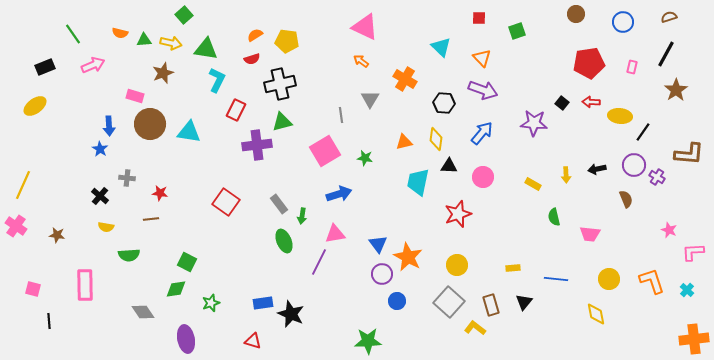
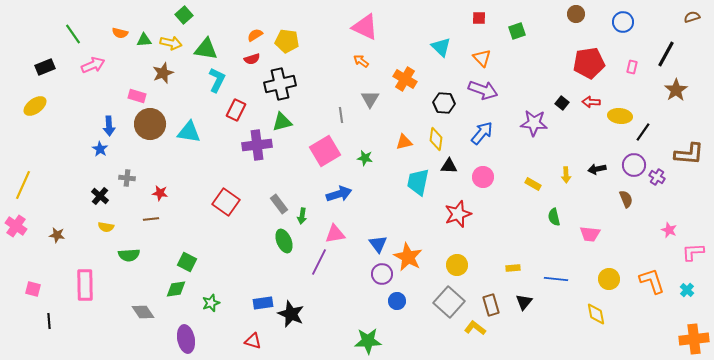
brown semicircle at (669, 17): moved 23 px right
pink rectangle at (135, 96): moved 2 px right
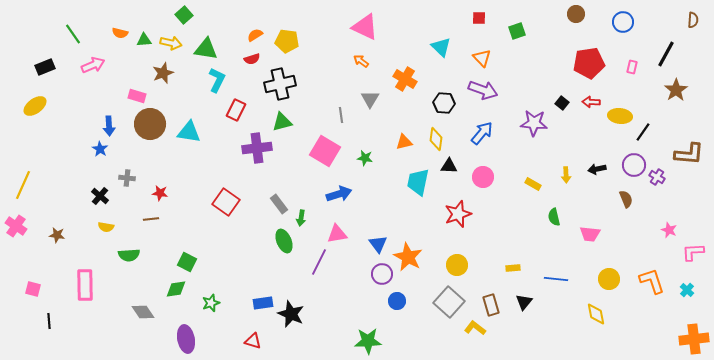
brown semicircle at (692, 17): moved 1 px right, 3 px down; rotated 112 degrees clockwise
purple cross at (257, 145): moved 3 px down
pink square at (325, 151): rotated 28 degrees counterclockwise
green arrow at (302, 216): moved 1 px left, 2 px down
pink triangle at (335, 234): moved 2 px right
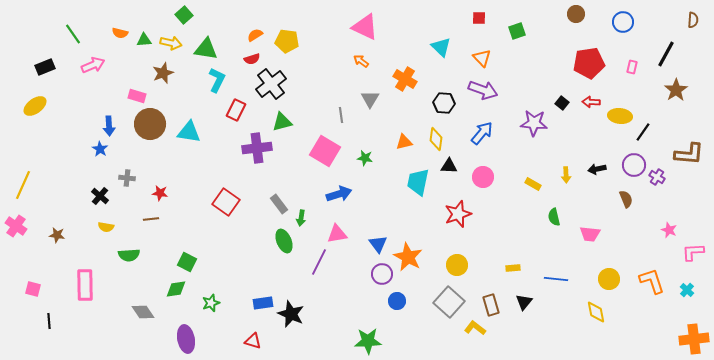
black cross at (280, 84): moved 9 px left; rotated 24 degrees counterclockwise
yellow diamond at (596, 314): moved 2 px up
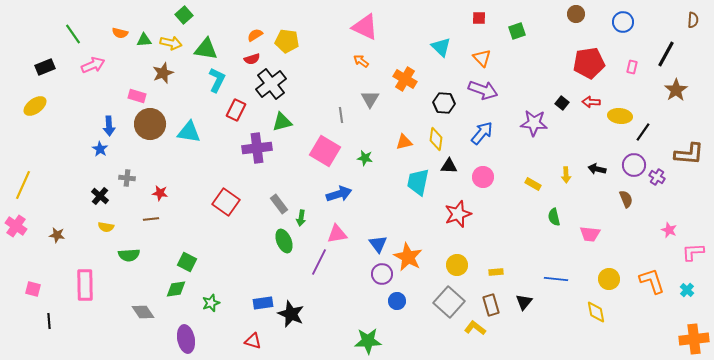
black arrow at (597, 169): rotated 24 degrees clockwise
yellow rectangle at (513, 268): moved 17 px left, 4 px down
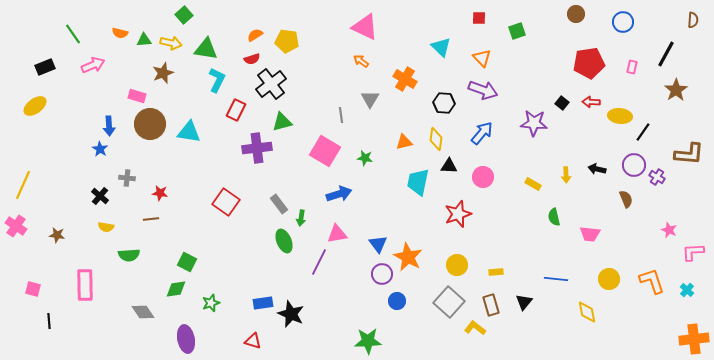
yellow diamond at (596, 312): moved 9 px left
